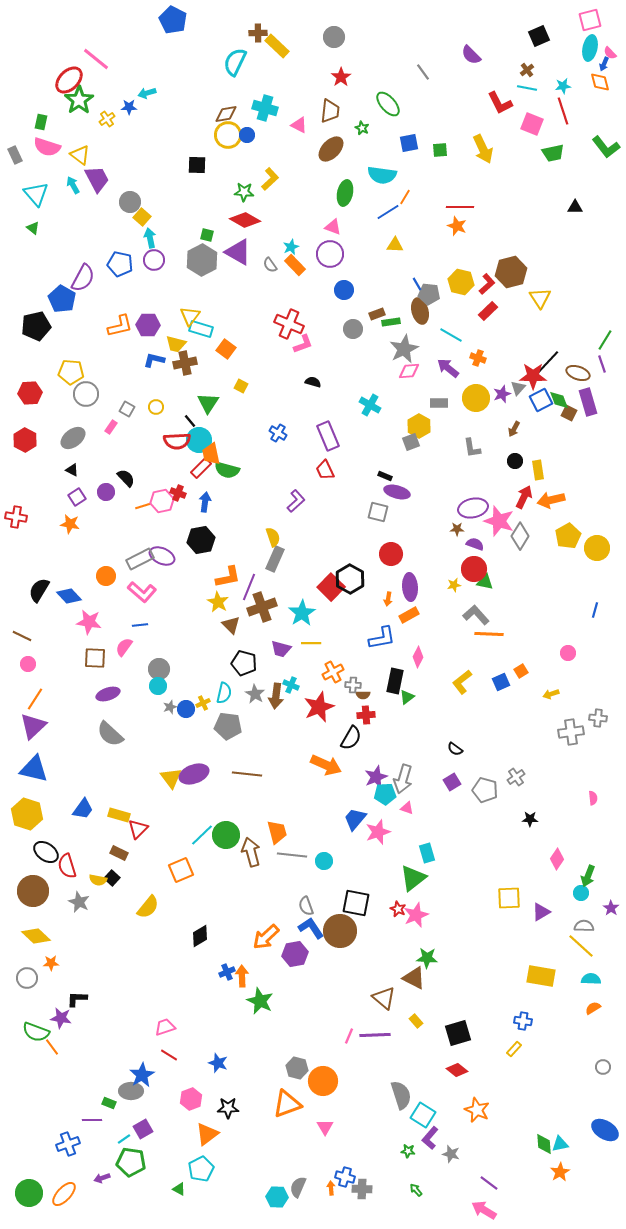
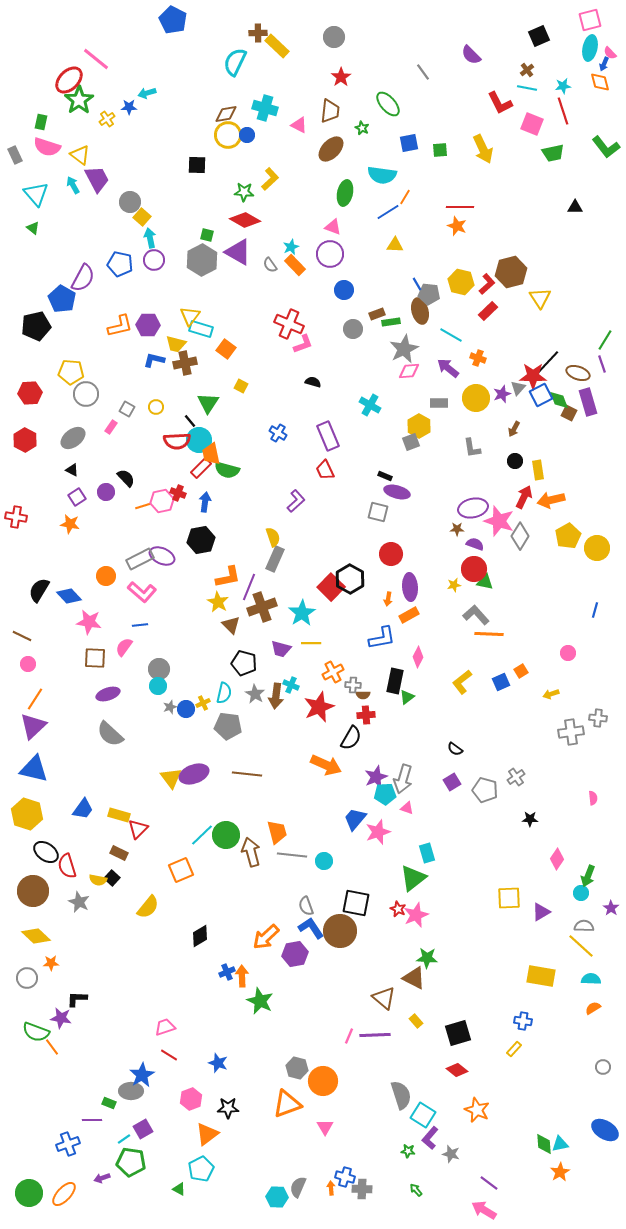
blue square at (541, 400): moved 5 px up
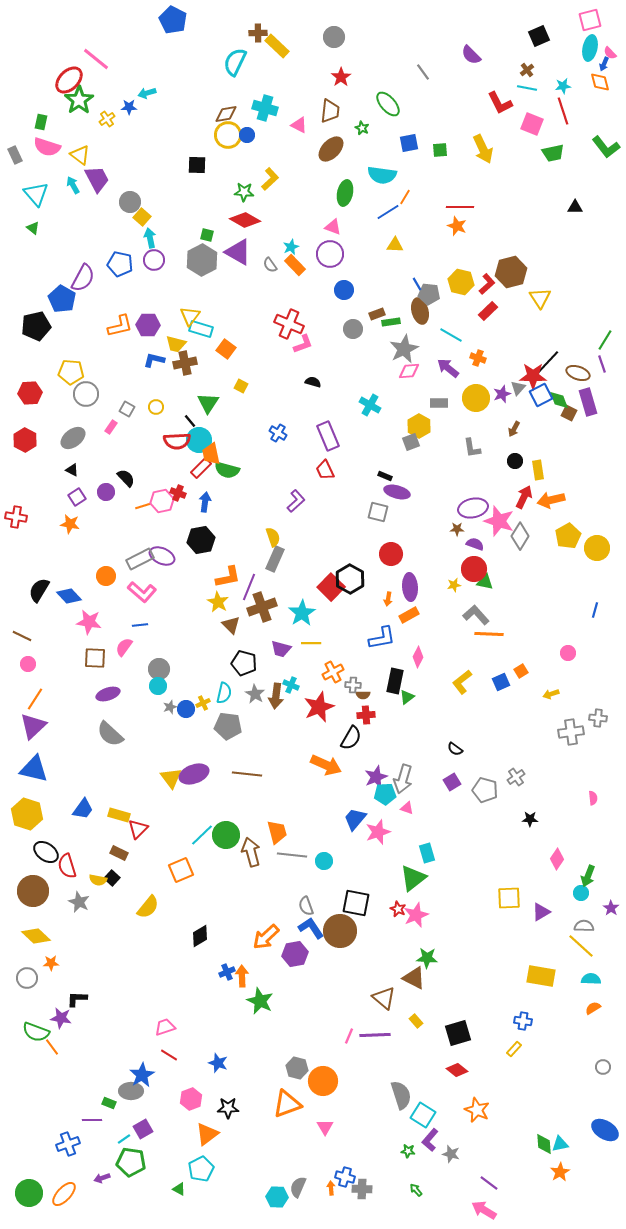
purple L-shape at (430, 1138): moved 2 px down
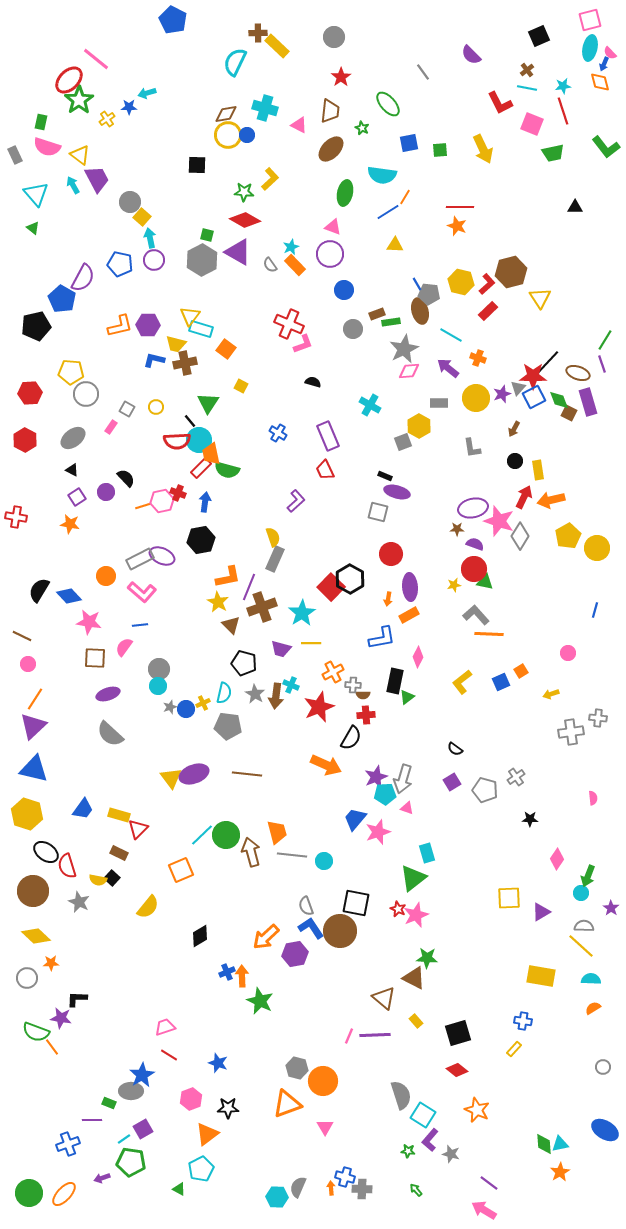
blue square at (541, 395): moved 7 px left, 2 px down
gray square at (411, 442): moved 8 px left
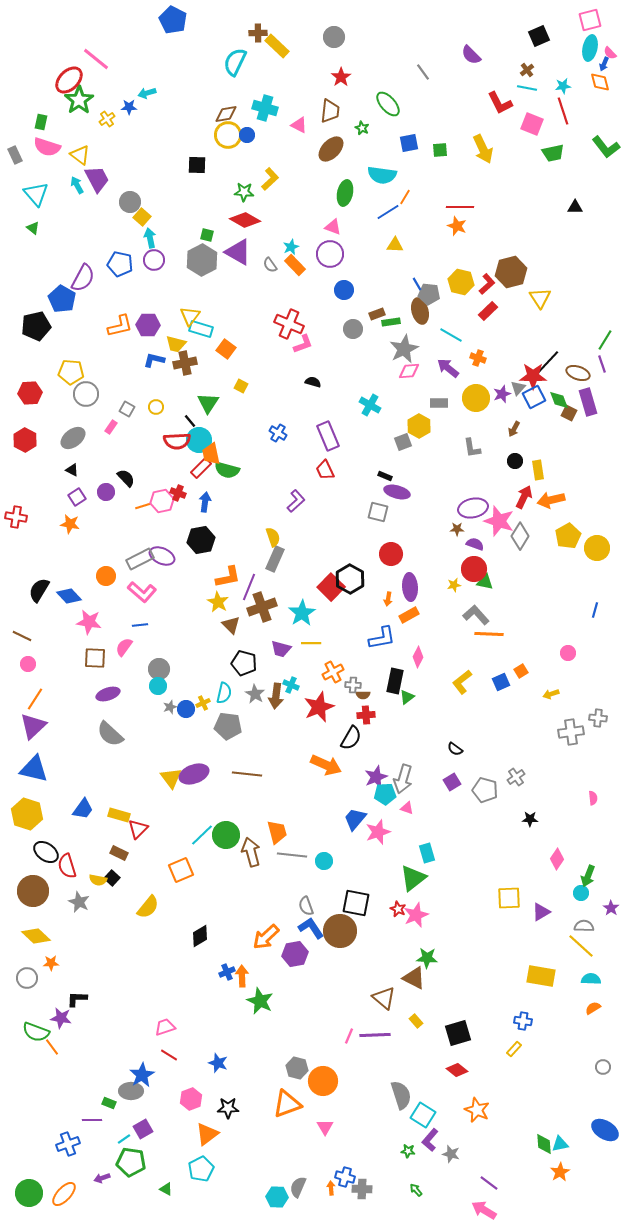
cyan arrow at (73, 185): moved 4 px right
green triangle at (179, 1189): moved 13 px left
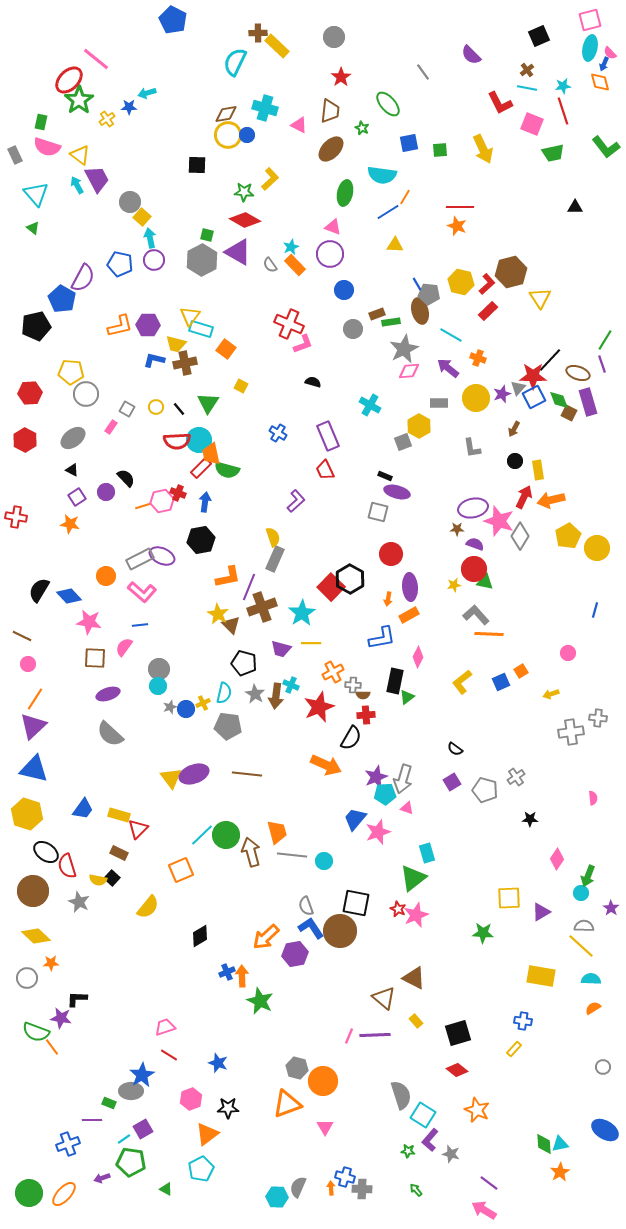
black line at (548, 362): moved 2 px right, 2 px up
black line at (190, 421): moved 11 px left, 12 px up
yellow star at (218, 602): moved 12 px down
green star at (427, 958): moved 56 px right, 25 px up
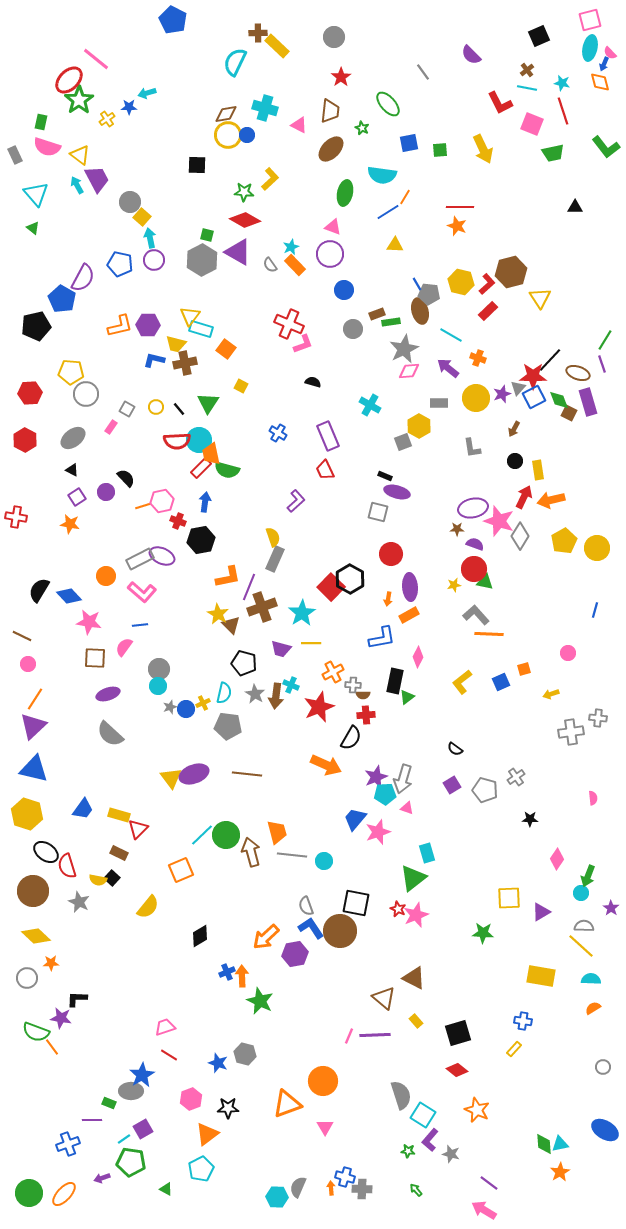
cyan star at (563, 86): moved 1 px left, 3 px up; rotated 21 degrees clockwise
red cross at (178, 493): moved 28 px down
yellow pentagon at (568, 536): moved 4 px left, 5 px down
orange square at (521, 671): moved 3 px right, 2 px up; rotated 16 degrees clockwise
purple square at (452, 782): moved 3 px down
gray hexagon at (297, 1068): moved 52 px left, 14 px up
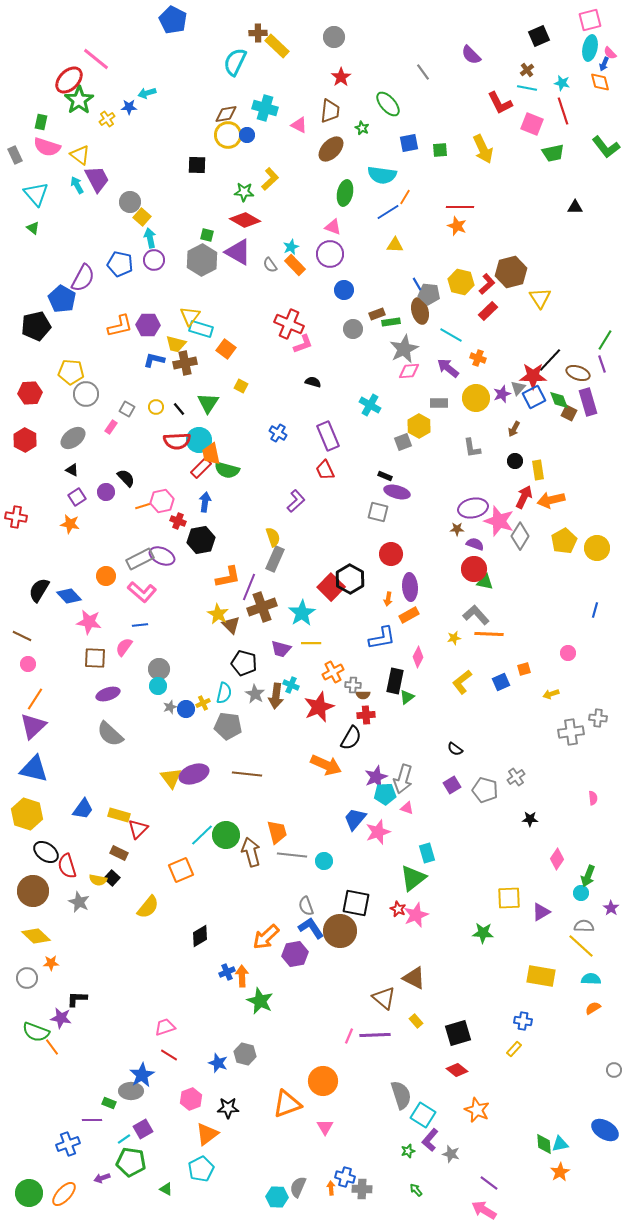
yellow star at (454, 585): moved 53 px down
gray circle at (603, 1067): moved 11 px right, 3 px down
green star at (408, 1151): rotated 24 degrees counterclockwise
